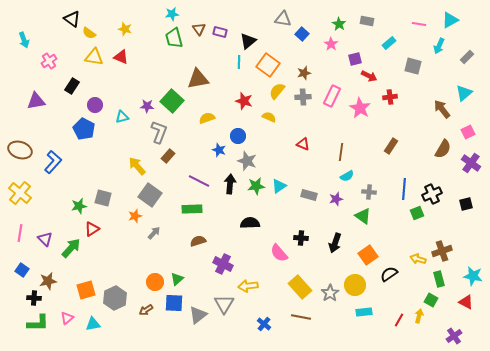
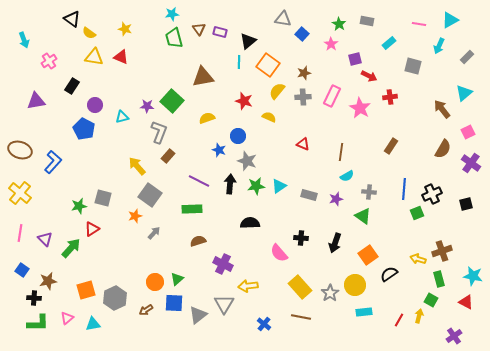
brown triangle at (198, 79): moved 5 px right, 2 px up
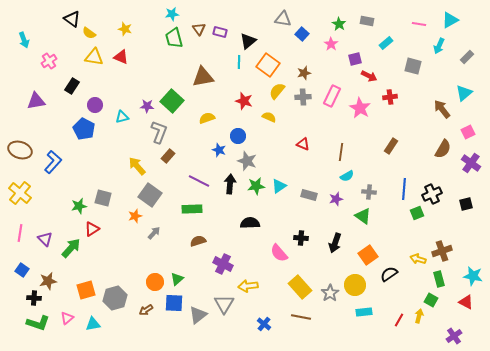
cyan rectangle at (389, 43): moved 3 px left
gray hexagon at (115, 298): rotated 10 degrees clockwise
green L-shape at (38, 323): rotated 20 degrees clockwise
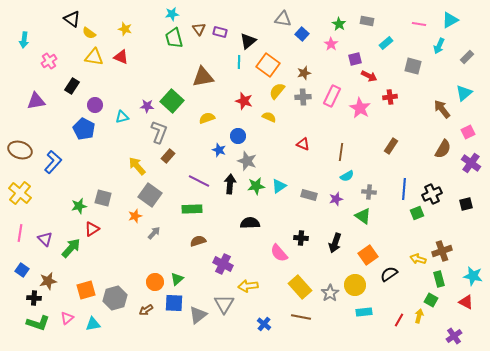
cyan arrow at (24, 40): rotated 28 degrees clockwise
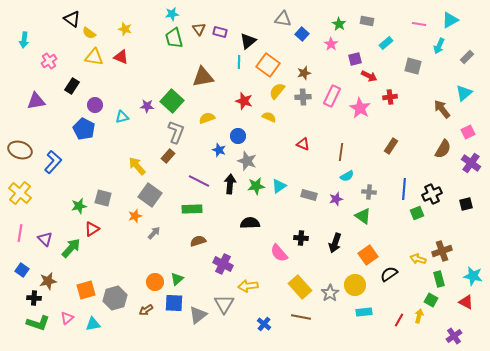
gray L-shape at (159, 132): moved 17 px right
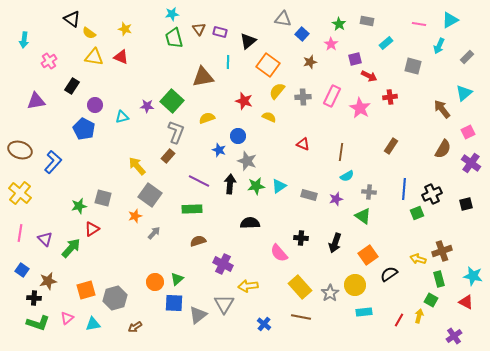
cyan line at (239, 62): moved 11 px left
brown star at (304, 73): moved 6 px right, 11 px up
brown arrow at (146, 310): moved 11 px left, 17 px down
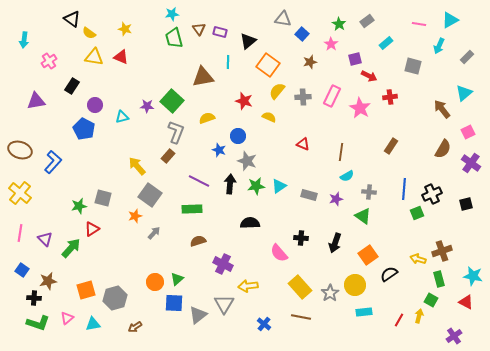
gray rectangle at (367, 21): rotated 48 degrees counterclockwise
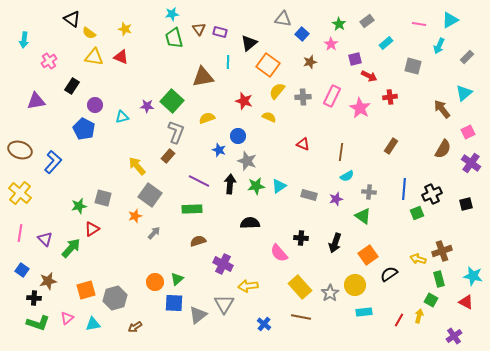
black triangle at (248, 41): moved 1 px right, 2 px down
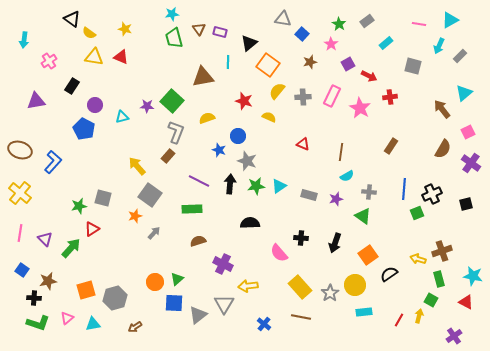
gray rectangle at (467, 57): moved 7 px left, 1 px up
purple square at (355, 59): moved 7 px left, 5 px down; rotated 16 degrees counterclockwise
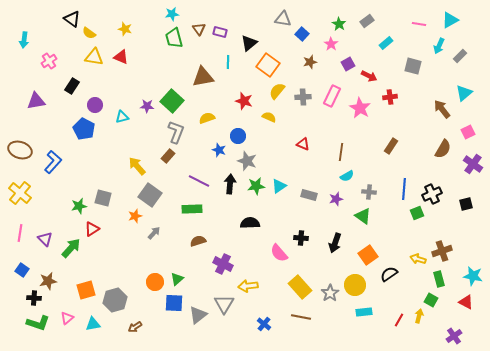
purple cross at (471, 163): moved 2 px right, 1 px down
gray hexagon at (115, 298): moved 2 px down
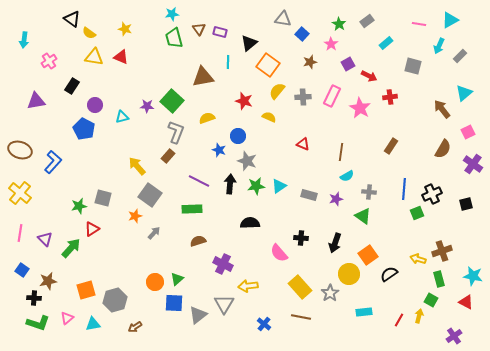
yellow circle at (355, 285): moved 6 px left, 11 px up
